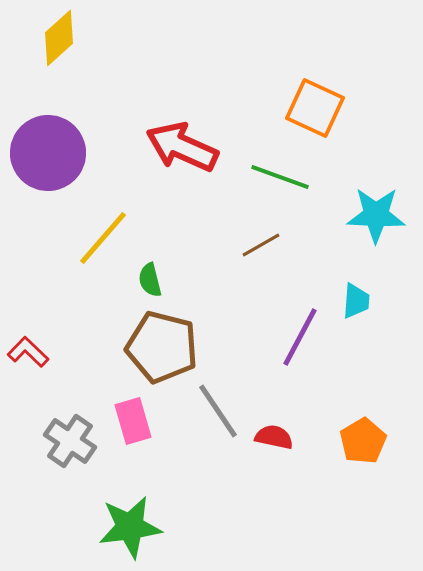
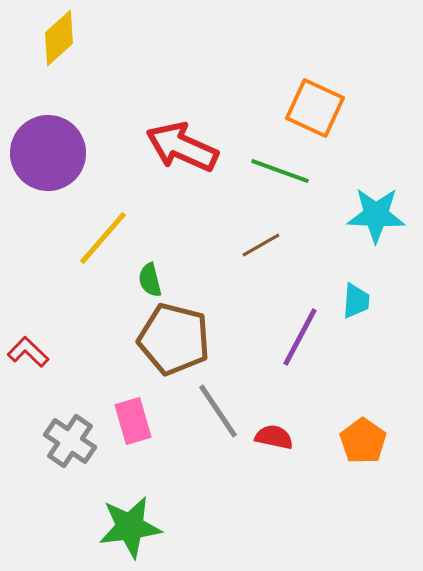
green line: moved 6 px up
brown pentagon: moved 12 px right, 8 px up
orange pentagon: rotated 6 degrees counterclockwise
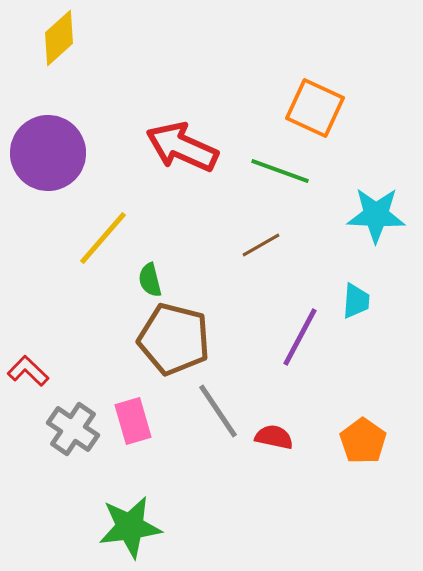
red L-shape: moved 19 px down
gray cross: moved 3 px right, 12 px up
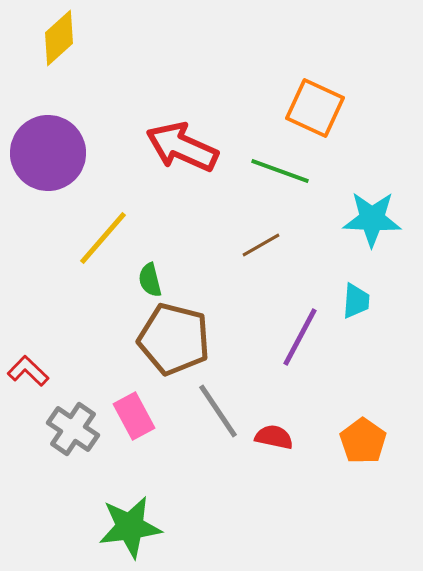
cyan star: moved 4 px left, 4 px down
pink rectangle: moved 1 px right, 5 px up; rotated 12 degrees counterclockwise
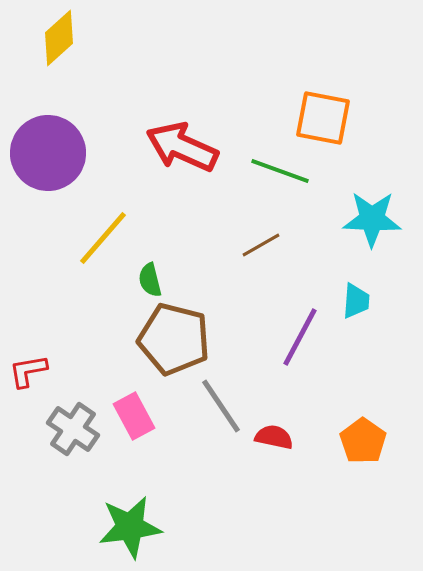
orange square: moved 8 px right, 10 px down; rotated 14 degrees counterclockwise
red L-shape: rotated 54 degrees counterclockwise
gray line: moved 3 px right, 5 px up
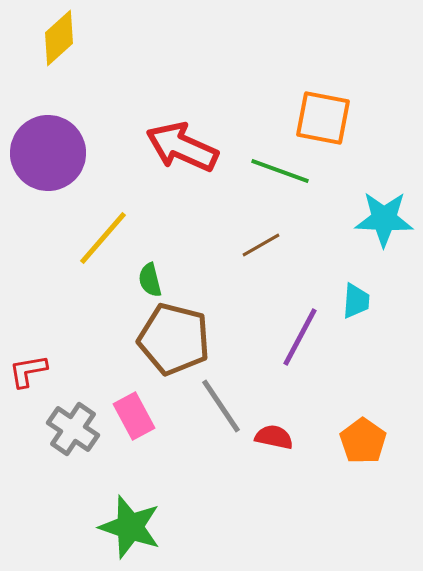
cyan star: moved 12 px right
green star: rotated 26 degrees clockwise
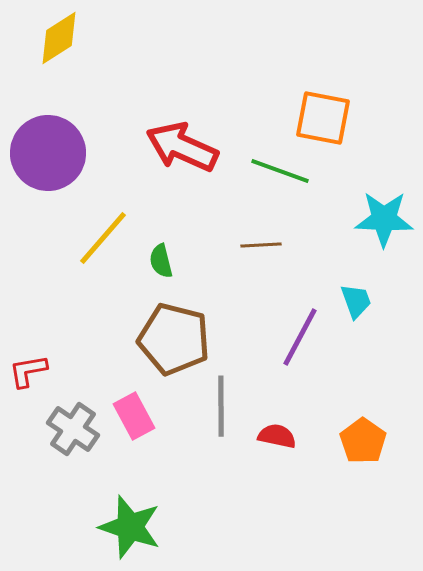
yellow diamond: rotated 10 degrees clockwise
brown line: rotated 27 degrees clockwise
green semicircle: moved 11 px right, 19 px up
cyan trapezoid: rotated 24 degrees counterclockwise
gray line: rotated 34 degrees clockwise
red semicircle: moved 3 px right, 1 px up
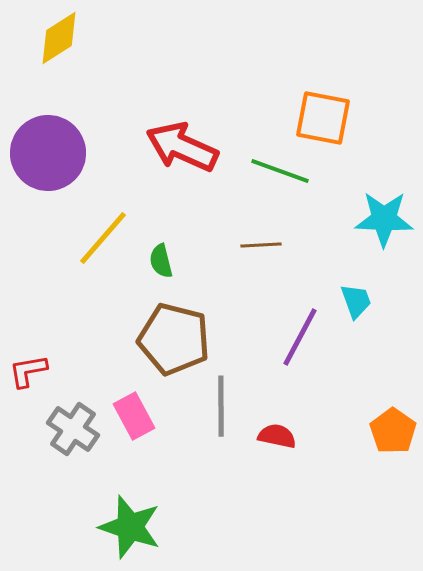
orange pentagon: moved 30 px right, 10 px up
